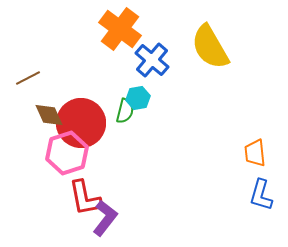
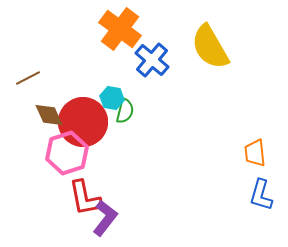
cyan hexagon: moved 26 px left; rotated 20 degrees clockwise
red circle: moved 2 px right, 1 px up
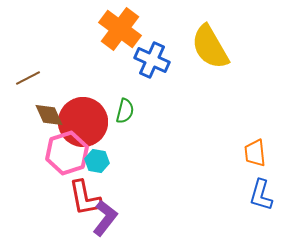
blue cross: rotated 16 degrees counterclockwise
cyan hexagon: moved 15 px left, 63 px down
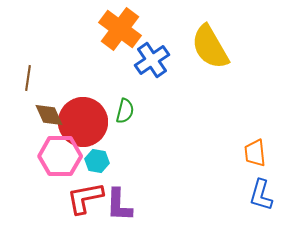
blue cross: rotated 32 degrees clockwise
brown line: rotated 55 degrees counterclockwise
pink hexagon: moved 7 px left, 3 px down; rotated 18 degrees clockwise
red L-shape: rotated 90 degrees clockwise
purple L-shape: moved 14 px right, 13 px up; rotated 144 degrees clockwise
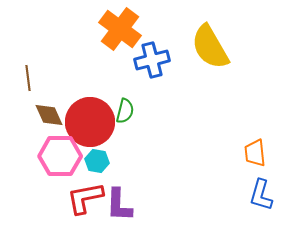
blue cross: rotated 20 degrees clockwise
brown line: rotated 15 degrees counterclockwise
red circle: moved 7 px right
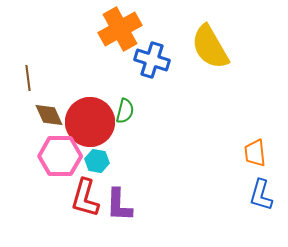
orange cross: rotated 24 degrees clockwise
blue cross: rotated 32 degrees clockwise
red L-shape: rotated 63 degrees counterclockwise
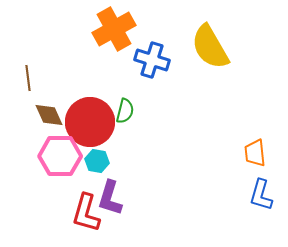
orange cross: moved 6 px left
red L-shape: moved 1 px right, 15 px down
purple L-shape: moved 9 px left, 7 px up; rotated 15 degrees clockwise
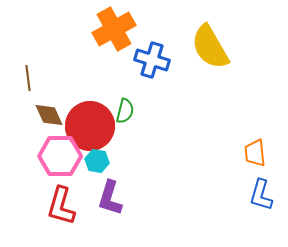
red circle: moved 4 px down
red L-shape: moved 25 px left, 7 px up
